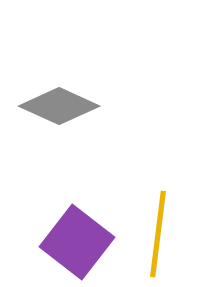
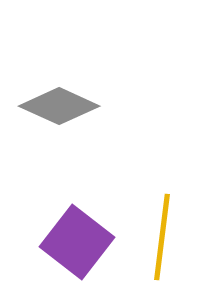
yellow line: moved 4 px right, 3 px down
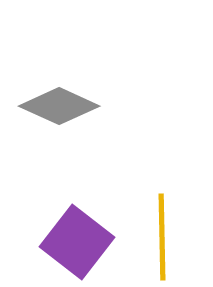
yellow line: rotated 8 degrees counterclockwise
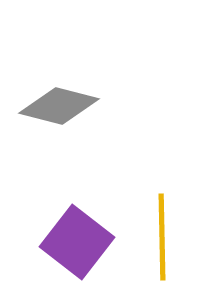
gray diamond: rotated 10 degrees counterclockwise
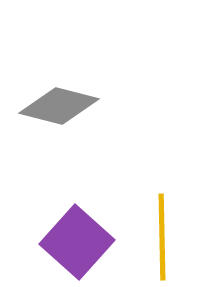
purple square: rotated 4 degrees clockwise
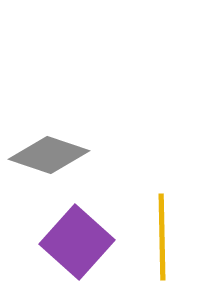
gray diamond: moved 10 px left, 49 px down; rotated 4 degrees clockwise
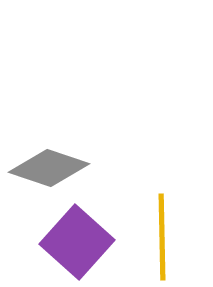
gray diamond: moved 13 px down
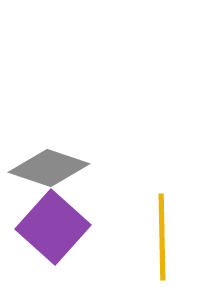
purple square: moved 24 px left, 15 px up
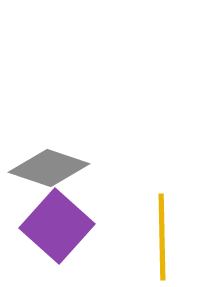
purple square: moved 4 px right, 1 px up
